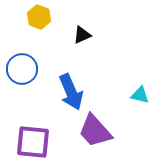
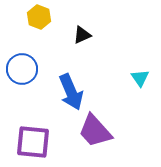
cyan triangle: moved 17 px up; rotated 42 degrees clockwise
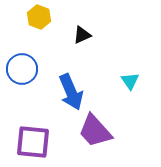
cyan triangle: moved 10 px left, 3 px down
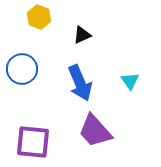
blue arrow: moved 9 px right, 9 px up
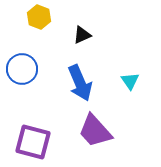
purple square: rotated 9 degrees clockwise
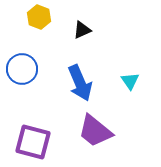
black triangle: moved 5 px up
purple trapezoid: rotated 9 degrees counterclockwise
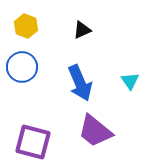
yellow hexagon: moved 13 px left, 9 px down
blue circle: moved 2 px up
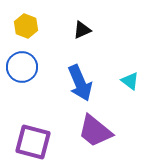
cyan triangle: rotated 18 degrees counterclockwise
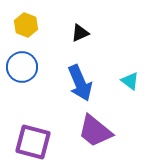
yellow hexagon: moved 1 px up
black triangle: moved 2 px left, 3 px down
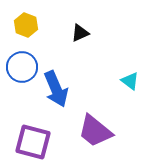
blue arrow: moved 24 px left, 6 px down
